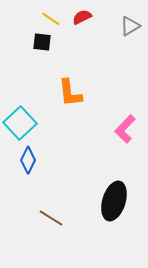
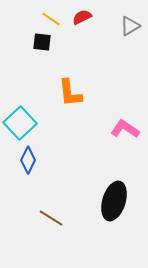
pink L-shape: rotated 80 degrees clockwise
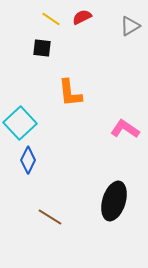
black square: moved 6 px down
brown line: moved 1 px left, 1 px up
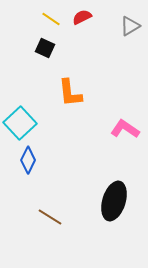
black square: moved 3 px right; rotated 18 degrees clockwise
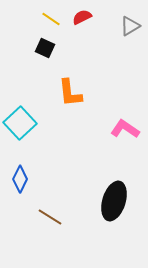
blue diamond: moved 8 px left, 19 px down
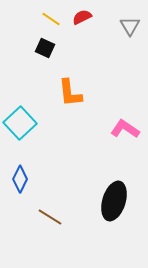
gray triangle: rotated 30 degrees counterclockwise
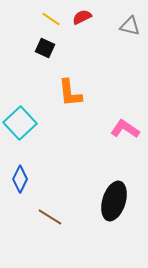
gray triangle: rotated 45 degrees counterclockwise
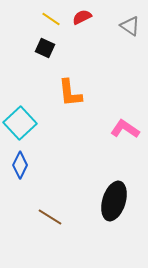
gray triangle: rotated 20 degrees clockwise
blue diamond: moved 14 px up
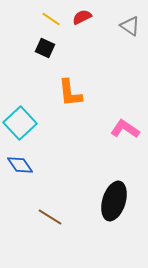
blue diamond: rotated 60 degrees counterclockwise
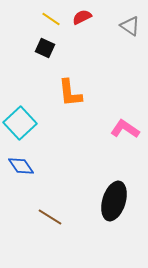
blue diamond: moved 1 px right, 1 px down
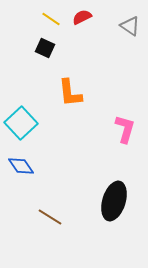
cyan square: moved 1 px right
pink L-shape: rotated 72 degrees clockwise
